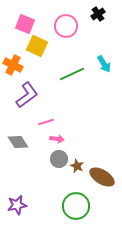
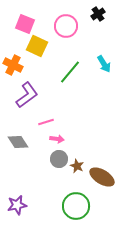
green line: moved 2 px left, 2 px up; rotated 25 degrees counterclockwise
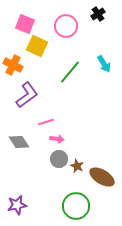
gray diamond: moved 1 px right
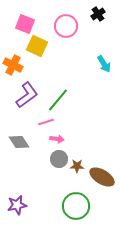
green line: moved 12 px left, 28 px down
brown star: rotated 24 degrees counterclockwise
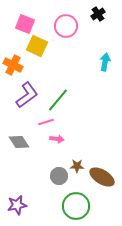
cyan arrow: moved 1 px right, 2 px up; rotated 138 degrees counterclockwise
gray circle: moved 17 px down
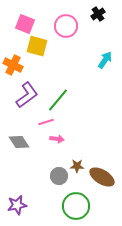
yellow square: rotated 10 degrees counterclockwise
cyan arrow: moved 2 px up; rotated 24 degrees clockwise
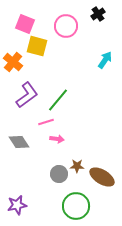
orange cross: moved 3 px up; rotated 12 degrees clockwise
gray circle: moved 2 px up
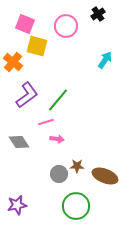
brown ellipse: moved 3 px right, 1 px up; rotated 10 degrees counterclockwise
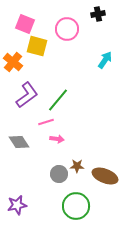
black cross: rotated 24 degrees clockwise
pink circle: moved 1 px right, 3 px down
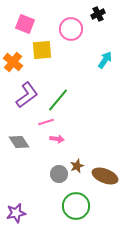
black cross: rotated 16 degrees counterclockwise
pink circle: moved 4 px right
yellow square: moved 5 px right, 4 px down; rotated 20 degrees counterclockwise
brown star: rotated 24 degrees counterclockwise
purple star: moved 1 px left, 8 px down
